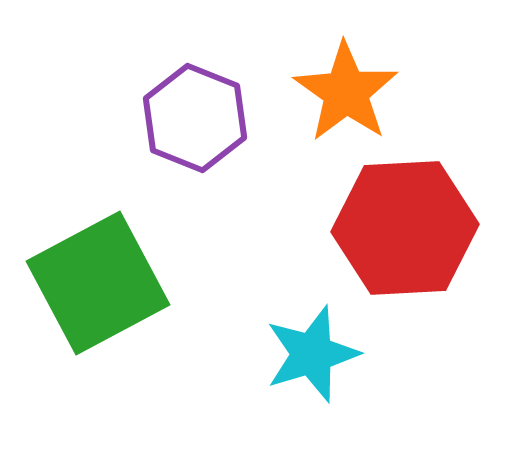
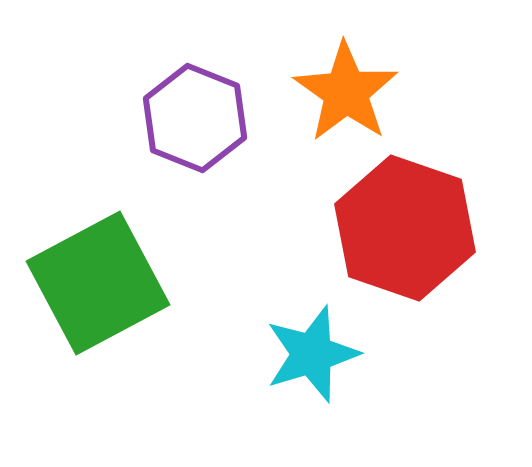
red hexagon: rotated 22 degrees clockwise
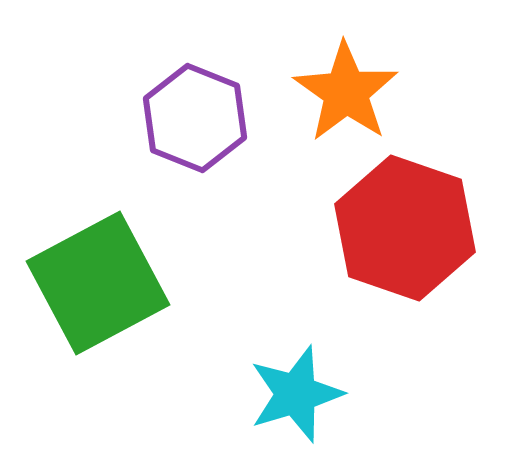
cyan star: moved 16 px left, 40 px down
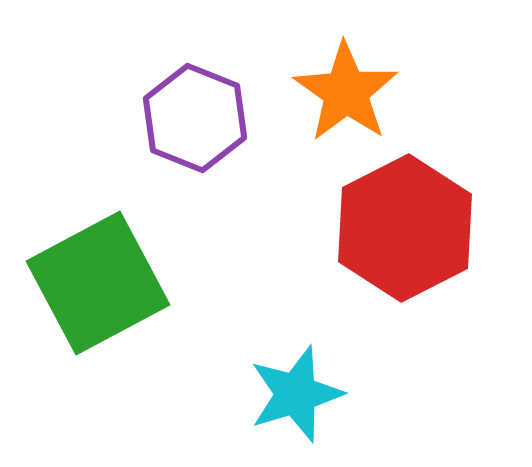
red hexagon: rotated 14 degrees clockwise
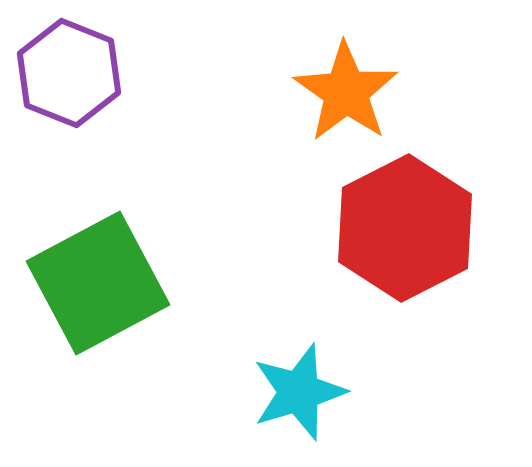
purple hexagon: moved 126 px left, 45 px up
cyan star: moved 3 px right, 2 px up
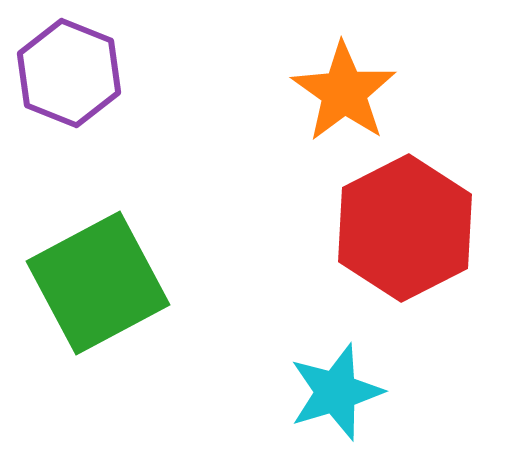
orange star: moved 2 px left
cyan star: moved 37 px right
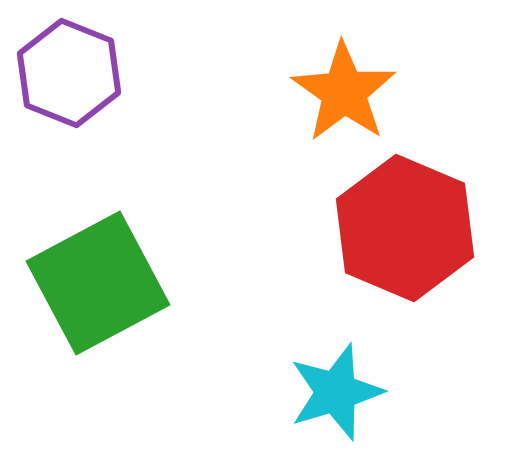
red hexagon: rotated 10 degrees counterclockwise
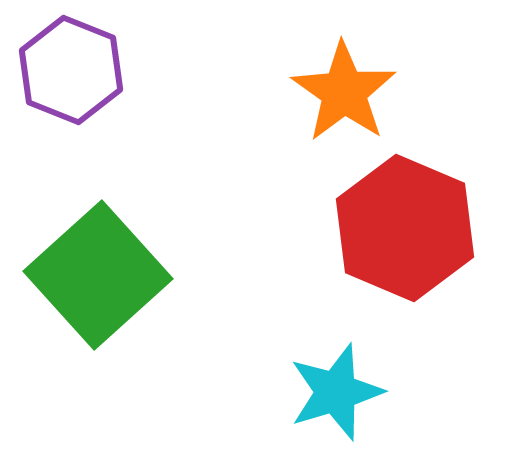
purple hexagon: moved 2 px right, 3 px up
green square: moved 8 px up; rotated 14 degrees counterclockwise
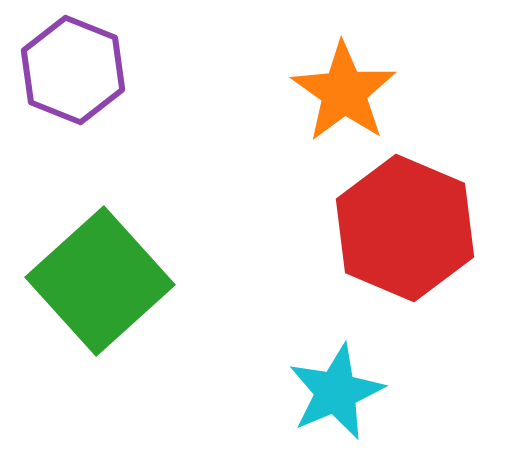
purple hexagon: moved 2 px right
green square: moved 2 px right, 6 px down
cyan star: rotated 6 degrees counterclockwise
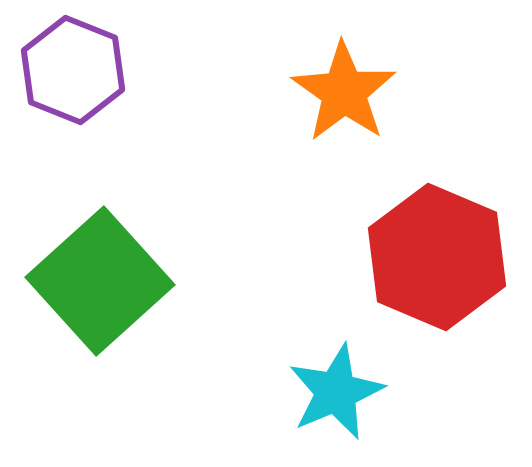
red hexagon: moved 32 px right, 29 px down
